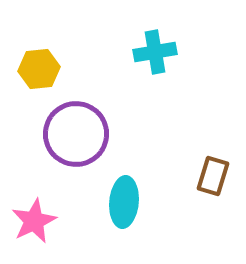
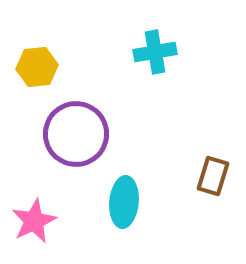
yellow hexagon: moved 2 px left, 2 px up
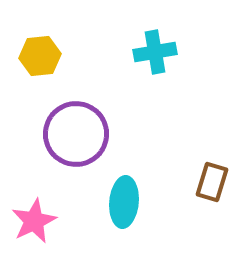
yellow hexagon: moved 3 px right, 11 px up
brown rectangle: moved 1 px left, 6 px down
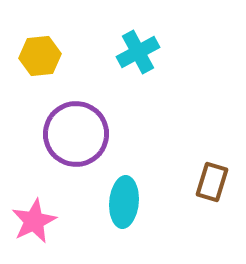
cyan cross: moved 17 px left; rotated 18 degrees counterclockwise
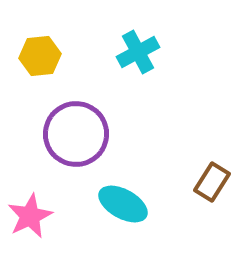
brown rectangle: rotated 15 degrees clockwise
cyan ellipse: moved 1 px left, 2 px down; rotated 66 degrees counterclockwise
pink star: moved 4 px left, 5 px up
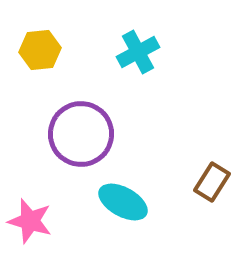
yellow hexagon: moved 6 px up
purple circle: moved 5 px right
cyan ellipse: moved 2 px up
pink star: moved 5 px down; rotated 30 degrees counterclockwise
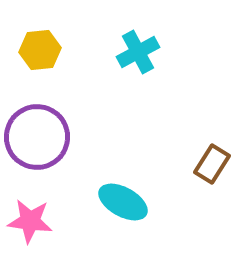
purple circle: moved 44 px left, 3 px down
brown rectangle: moved 18 px up
pink star: rotated 9 degrees counterclockwise
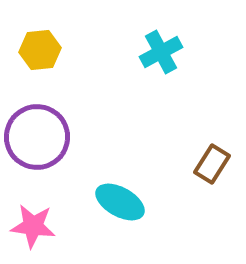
cyan cross: moved 23 px right
cyan ellipse: moved 3 px left
pink star: moved 3 px right, 5 px down
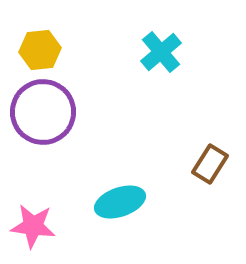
cyan cross: rotated 12 degrees counterclockwise
purple circle: moved 6 px right, 25 px up
brown rectangle: moved 2 px left
cyan ellipse: rotated 48 degrees counterclockwise
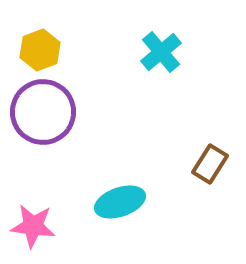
yellow hexagon: rotated 15 degrees counterclockwise
